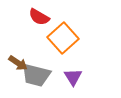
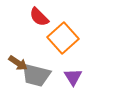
red semicircle: rotated 15 degrees clockwise
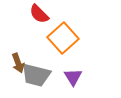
red semicircle: moved 3 px up
brown arrow: rotated 36 degrees clockwise
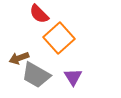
orange square: moved 4 px left
brown arrow: moved 1 px right, 5 px up; rotated 90 degrees clockwise
gray trapezoid: rotated 16 degrees clockwise
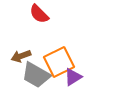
orange square: moved 24 px down; rotated 16 degrees clockwise
brown arrow: moved 2 px right, 2 px up
purple triangle: rotated 30 degrees clockwise
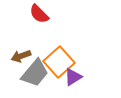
orange square: rotated 16 degrees counterclockwise
gray trapezoid: moved 1 px left, 2 px up; rotated 80 degrees counterclockwise
